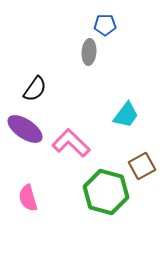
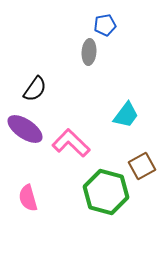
blue pentagon: rotated 10 degrees counterclockwise
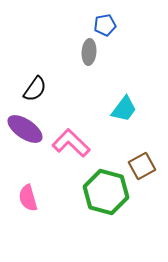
cyan trapezoid: moved 2 px left, 6 px up
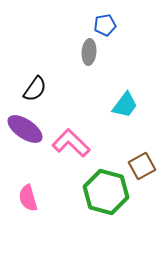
cyan trapezoid: moved 1 px right, 4 px up
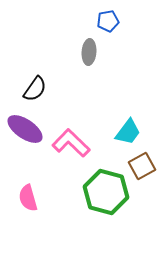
blue pentagon: moved 3 px right, 4 px up
cyan trapezoid: moved 3 px right, 27 px down
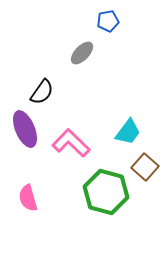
gray ellipse: moved 7 px left, 1 px down; rotated 40 degrees clockwise
black semicircle: moved 7 px right, 3 px down
purple ellipse: rotated 33 degrees clockwise
brown square: moved 3 px right, 1 px down; rotated 20 degrees counterclockwise
